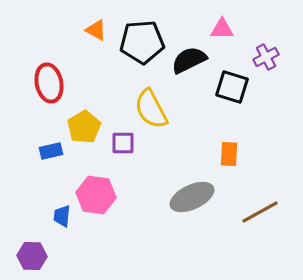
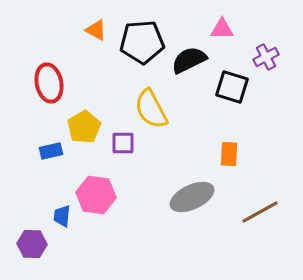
purple hexagon: moved 12 px up
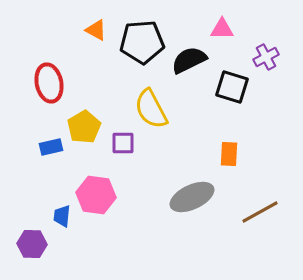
blue rectangle: moved 4 px up
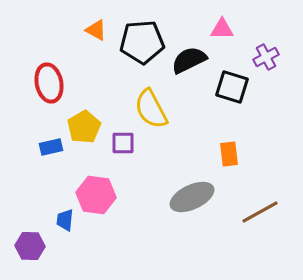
orange rectangle: rotated 10 degrees counterclockwise
blue trapezoid: moved 3 px right, 4 px down
purple hexagon: moved 2 px left, 2 px down
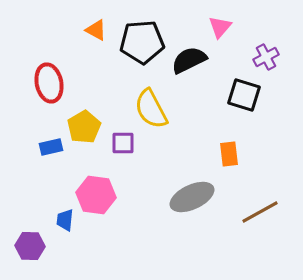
pink triangle: moved 2 px left, 2 px up; rotated 50 degrees counterclockwise
black square: moved 12 px right, 8 px down
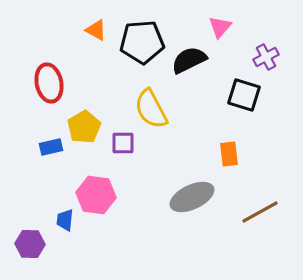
purple hexagon: moved 2 px up
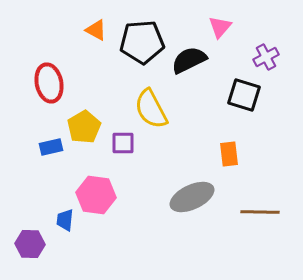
brown line: rotated 30 degrees clockwise
